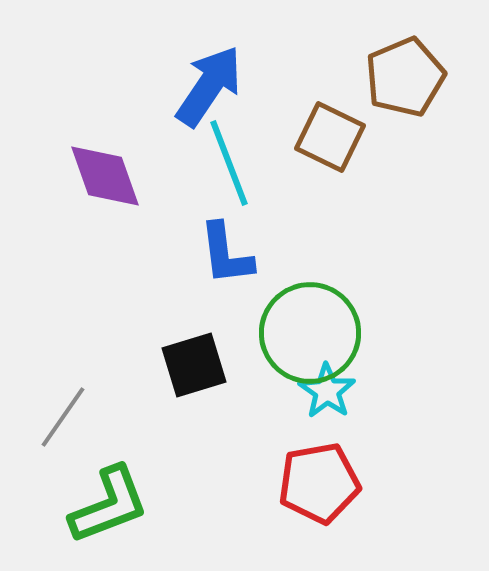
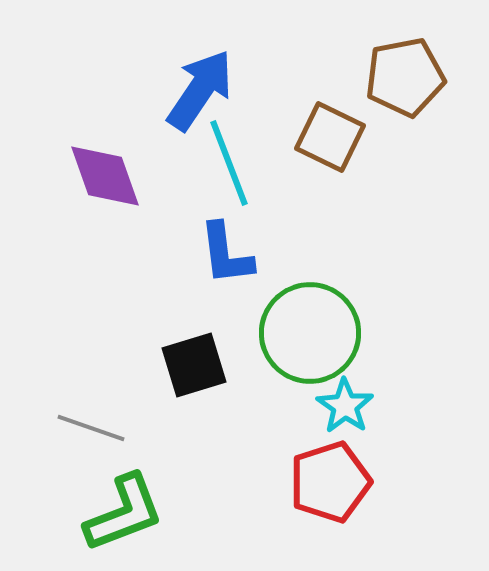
brown pentagon: rotated 12 degrees clockwise
blue arrow: moved 9 px left, 4 px down
cyan star: moved 18 px right, 15 px down
gray line: moved 28 px right, 11 px down; rotated 74 degrees clockwise
red pentagon: moved 11 px right, 1 px up; rotated 8 degrees counterclockwise
green L-shape: moved 15 px right, 8 px down
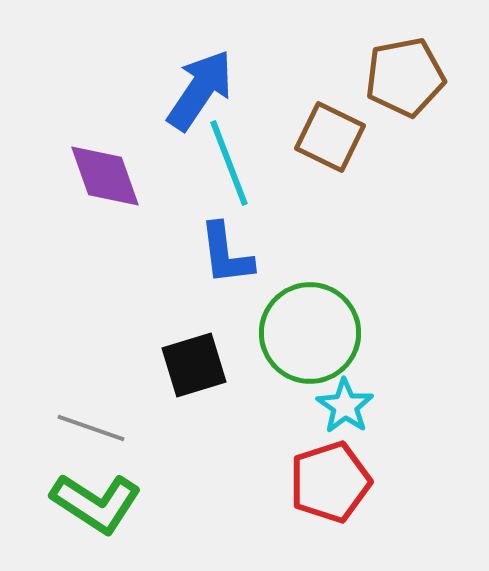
green L-shape: moved 28 px left, 10 px up; rotated 54 degrees clockwise
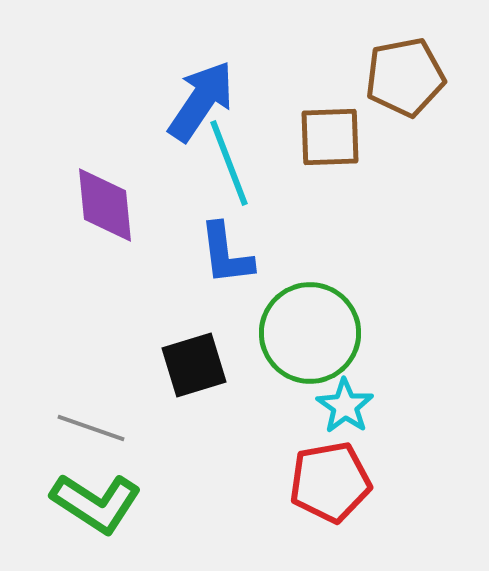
blue arrow: moved 1 px right, 11 px down
brown square: rotated 28 degrees counterclockwise
purple diamond: moved 29 px down; rotated 14 degrees clockwise
red pentagon: rotated 8 degrees clockwise
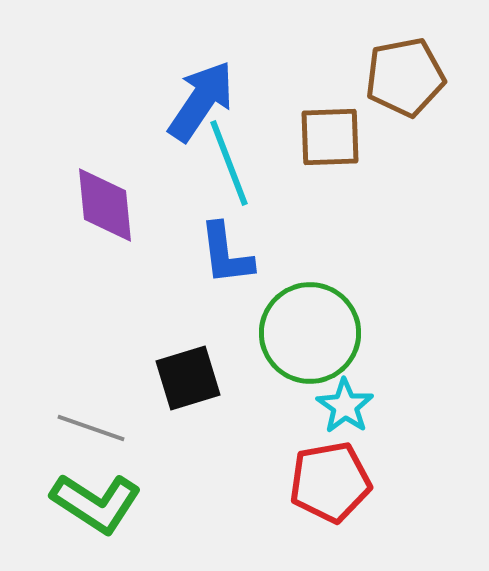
black square: moved 6 px left, 13 px down
